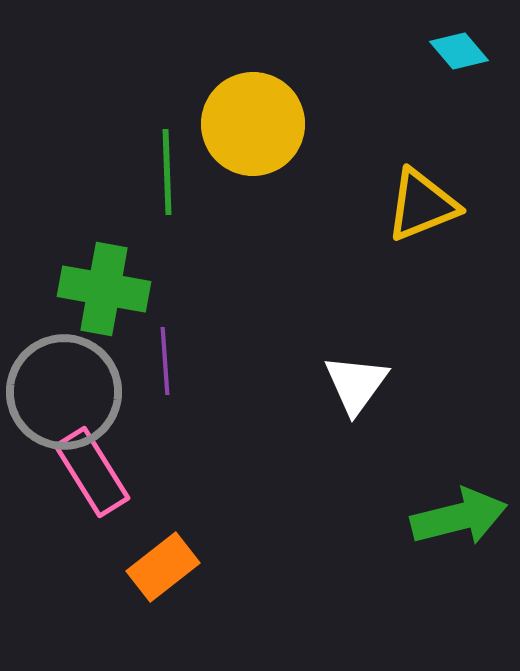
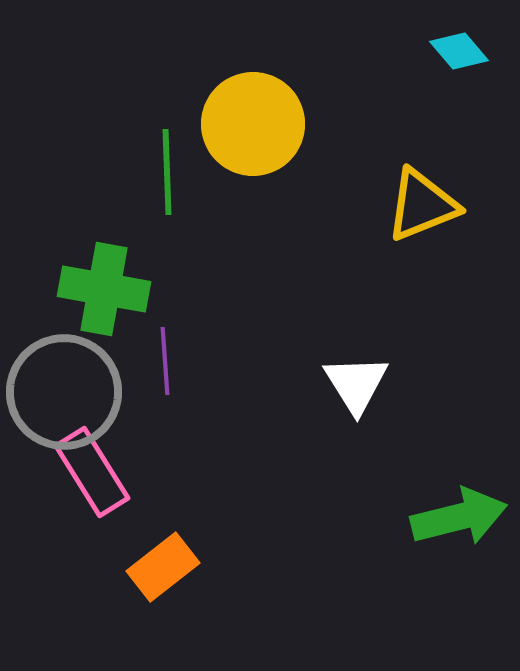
white triangle: rotated 8 degrees counterclockwise
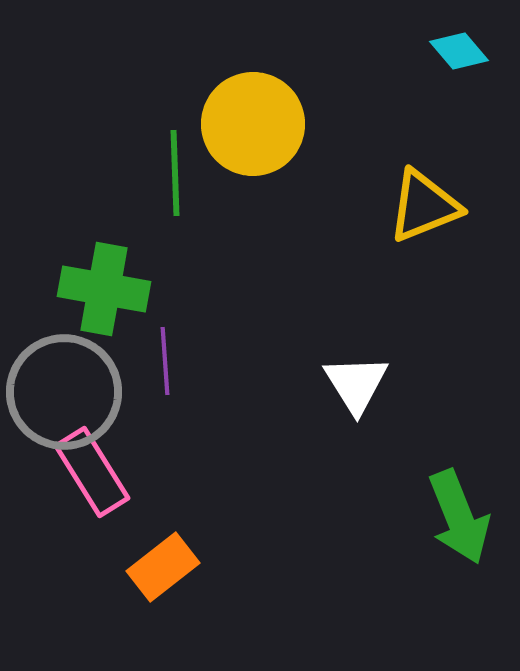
green line: moved 8 px right, 1 px down
yellow triangle: moved 2 px right, 1 px down
green arrow: rotated 82 degrees clockwise
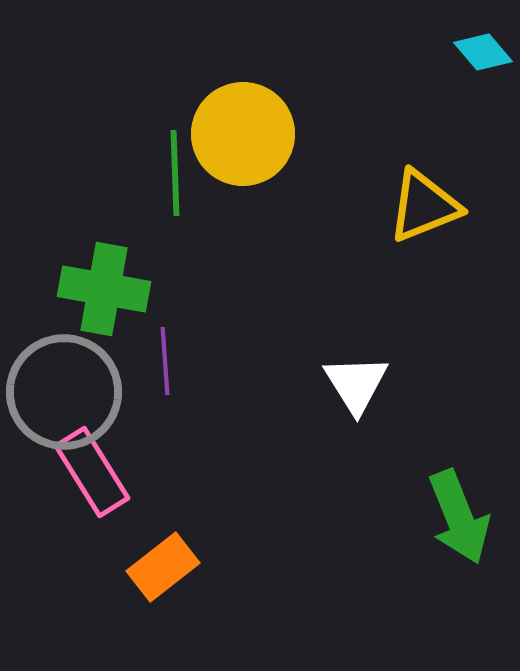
cyan diamond: moved 24 px right, 1 px down
yellow circle: moved 10 px left, 10 px down
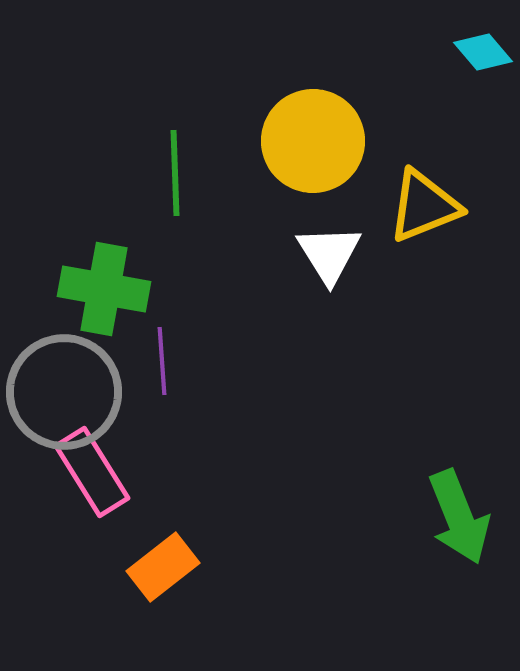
yellow circle: moved 70 px right, 7 px down
purple line: moved 3 px left
white triangle: moved 27 px left, 130 px up
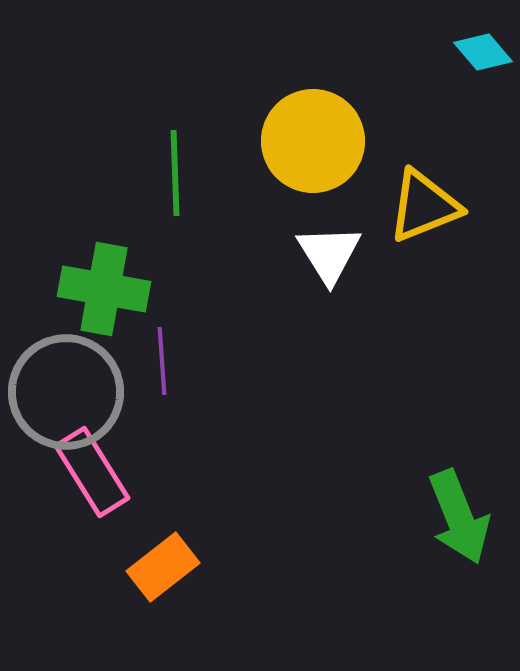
gray circle: moved 2 px right
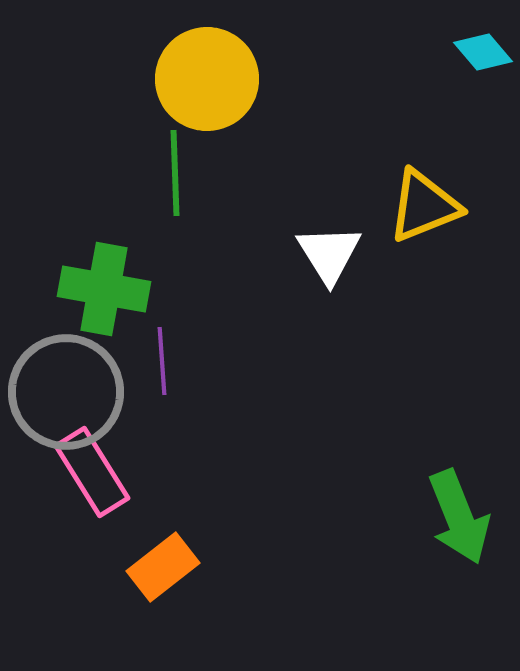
yellow circle: moved 106 px left, 62 px up
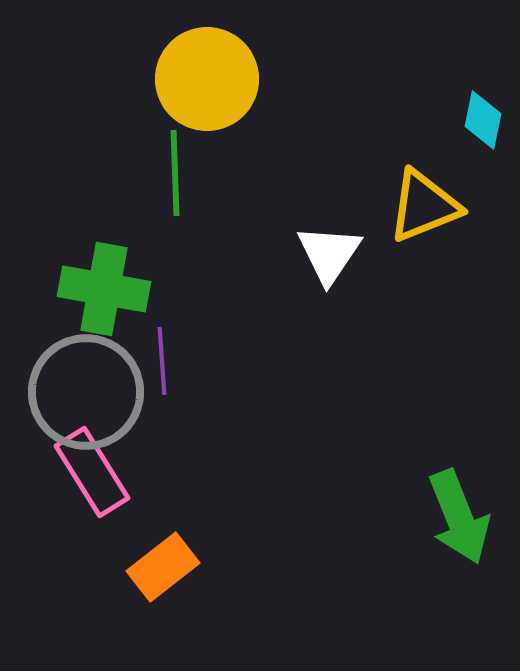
cyan diamond: moved 68 px down; rotated 52 degrees clockwise
white triangle: rotated 6 degrees clockwise
gray circle: moved 20 px right
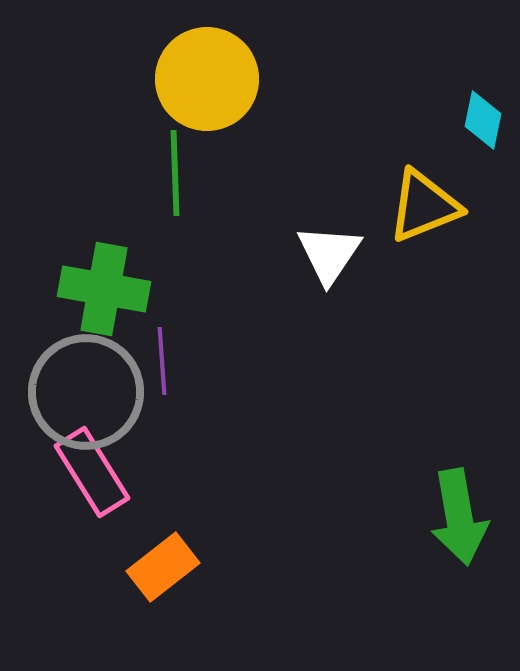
green arrow: rotated 12 degrees clockwise
